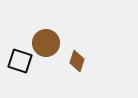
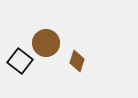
black square: rotated 20 degrees clockwise
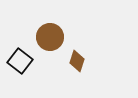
brown circle: moved 4 px right, 6 px up
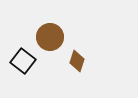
black square: moved 3 px right
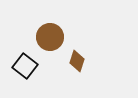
black square: moved 2 px right, 5 px down
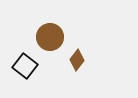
brown diamond: moved 1 px up; rotated 20 degrees clockwise
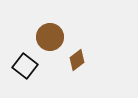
brown diamond: rotated 15 degrees clockwise
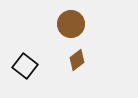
brown circle: moved 21 px right, 13 px up
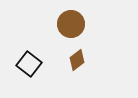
black square: moved 4 px right, 2 px up
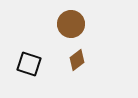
black square: rotated 20 degrees counterclockwise
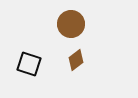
brown diamond: moved 1 px left
